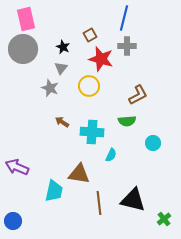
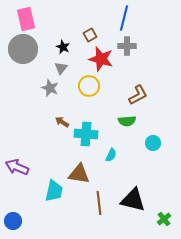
cyan cross: moved 6 px left, 2 px down
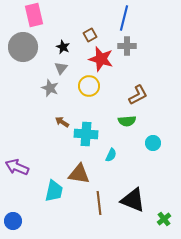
pink rectangle: moved 8 px right, 4 px up
gray circle: moved 2 px up
black triangle: rotated 8 degrees clockwise
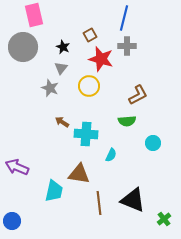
blue circle: moved 1 px left
